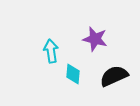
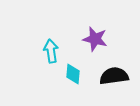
black semicircle: rotated 16 degrees clockwise
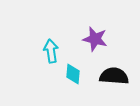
black semicircle: rotated 12 degrees clockwise
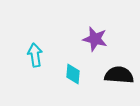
cyan arrow: moved 16 px left, 4 px down
black semicircle: moved 5 px right, 1 px up
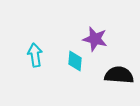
cyan diamond: moved 2 px right, 13 px up
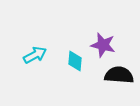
purple star: moved 8 px right, 6 px down
cyan arrow: rotated 70 degrees clockwise
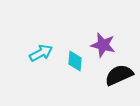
cyan arrow: moved 6 px right, 2 px up
black semicircle: rotated 28 degrees counterclockwise
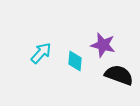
cyan arrow: rotated 20 degrees counterclockwise
black semicircle: rotated 44 degrees clockwise
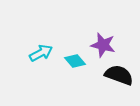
cyan arrow: rotated 20 degrees clockwise
cyan diamond: rotated 45 degrees counterclockwise
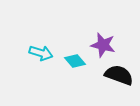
cyan arrow: rotated 45 degrees clockwise
